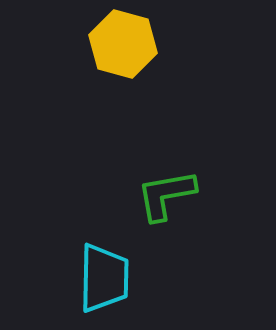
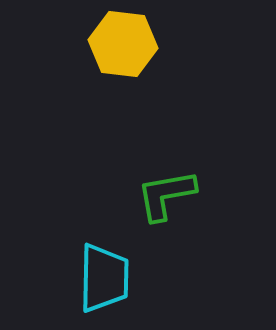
yellow hexagon: rotated 8 degrees counterclockwise
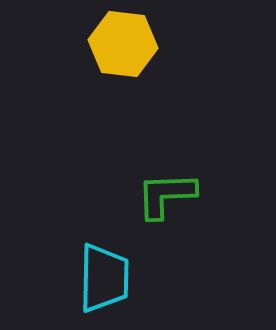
green L-shape: rotated 8 degrees clockwise
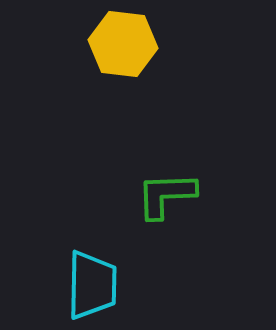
cyan trapezoid: moved 12 px left, 7 px down
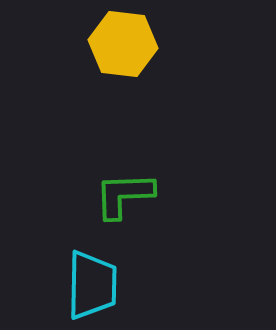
green L-shape: moved 42 px left
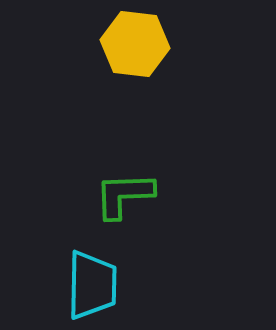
yellow hexagon: moved 12 px right
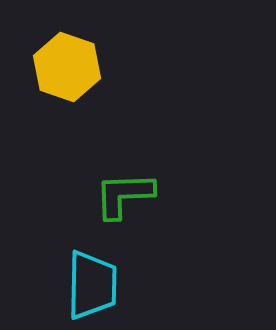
yellow hexagon: moved 68 px left, 23 px down; rotated 12 degrees clockwise
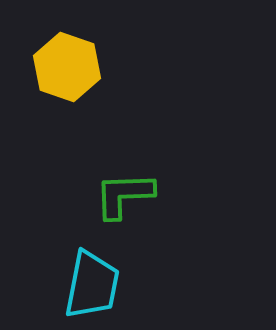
cyan trapezoid: rotated 10 degrees clockwise
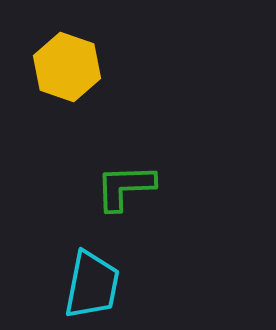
green L-shape: moved 1 px right, 8 px up
